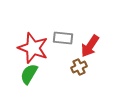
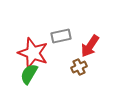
gray rectangle: moved 2 px left, 2 px up; rotated 18 degrees counterclockwise
red star: moved 5 px down
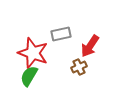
gray rectangle: moved 2 px up
green semicircle: moved 2 px down
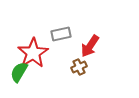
red star: rotated 20 degrees clockwise
green semicircle: moved 10 px left, 4 px up
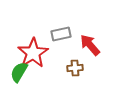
red arrow: moved 1 px up; rotated 105 degrees clockwise
brown cross: moved 4 px left, 1 px down; rotated 21 degrees clockwise
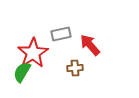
green semicircle: moved 3 px right
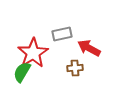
gray rectangle: moved 1 px right
red arrow: moved 1 px left, 3 px down; rotated 20 degrees counterclockwise
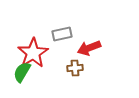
red arrow: rotated 50 degrees counterclockwise
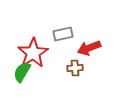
gray rectangle: moved 1 px right
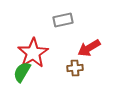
gray rectangle: moved 14 px up
red arrow: rotated 10 degrees counterclockwise
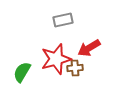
red star: moved 23 px right, 6 px down; rotated 16 degrees clockwise
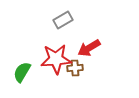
gray rectangle: rotated 18 degrees counterclockwise
red star: rotated 12 degrees clockwise
